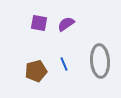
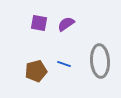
blue line: rotated 48 degrees counterclockwise
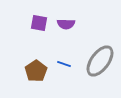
purple semicircle: rotated 144 degrees counterclockwise
gray ellipse: rotated 40 degrees clockwise
brown pentagon: rotated 20 degrees counterclockwise
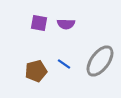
blue line: rotated 16 degrees clockwise
brown pentagon: rotated 20 degrees clockwise
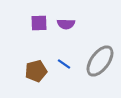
purple square: rotated 12 degrees counterclockwise
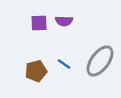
purple semicircle: moved 2 px left, 3 px up
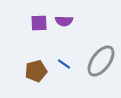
gray ellipse: moved 1 px right
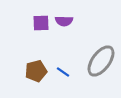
purple square: moved 2 px right
blue line: moved 1 px left, 8 px down
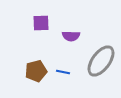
purple semicircle: moved 7 px right, 15 px down
blue line: rotated 24 degrees counterclockwise
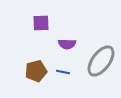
purple semicircle: moved 4 px left, 8 px down
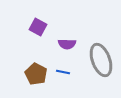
purple square: moved 3 px left, 4 px down; rotated 30 degrees clockwise
gray ellipse: moved 1 px up; rotated 56 degrees counterclockwise
brown pentagon: moved 3 px down; rotated 30 degrees counterclockwise
